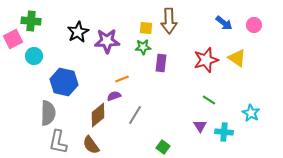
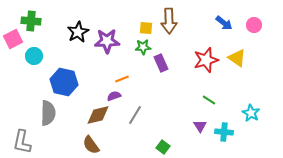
purple rectangle: rotated 30 degrees counterclockwise
brown diamond: rotated 25 degrees clockwise
gray L-shape: moved 36 px left
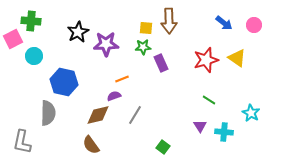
purple star: moved 1 px left, 3 px down
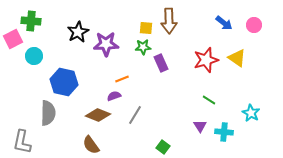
brown diamond: rotated 35 degrees clockwise
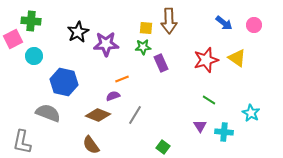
purple semicircle: moved 1 px left
gray semicircle: rotated 70 degrees counterclockwise
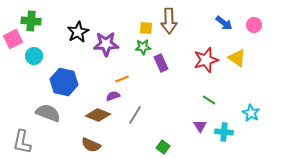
brown semicircle: rotated 30 degrees counterclockwise
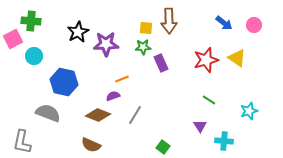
cyan star: moved 2 px left, 2 px up; rotated 24 degrees clockwise
cyan cross: moved 9 px down
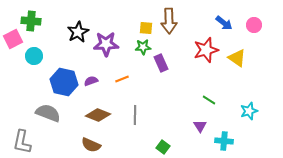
red star: moved 10 px up
purple semicircle: moved 22 px left, 15 px up
gray line: rotated 30 degrees counterclockwise
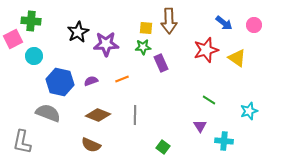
blue hexagon: moved 4 px left
